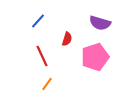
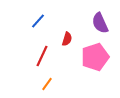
purple semicircle: rotated 50 degrees clockwise
red line: rotated 50 degrees clockwise
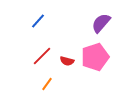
purple semicircle: moved 1 px right; rotated 65 degrees clockwise
red semicircle: moved 22 px down; rotated 88 degrees clockwise
red line: rotated 20 degrees clockwise
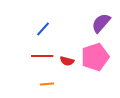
blue line: moved 5 px right, 8 px down
red line: rotated 45 degrees clockwise
orange line: rotated 48 degrees clockwise
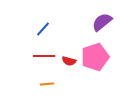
purple semicircle: moved 1 px right, 1 px up; rotated 10 degrees clockwise
red line: moved 2 px right
red semicircle: moved 2 px right
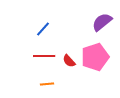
red semicircle: rotated 32 degrees clockwise
